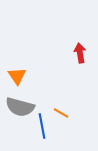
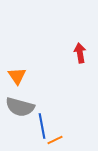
orange line: moved 6 px left, 27 px down; rotated 56 degrees counterclockwise
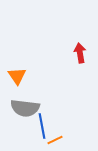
gray semicircle: moved 5 px right, 1 px down; rotated 8 degrees counterclockwise
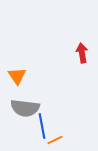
red arrow: moved 2 px right
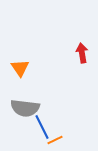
orange triangle: moved 3 px right, 8 px up
blue line: moved 1 px down; rotated 15 degrees counterclockwise
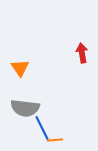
blue line: moved 1 px down
orange line: rotated 21 degrees clockwise
